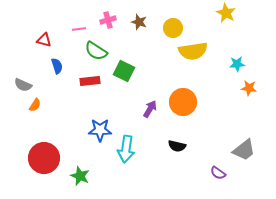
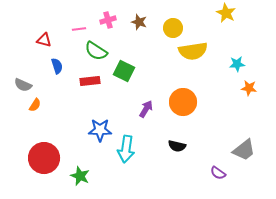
purple arrow: moved 4 px left
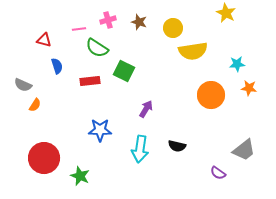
green semicircle: moved 1 px right, 3 px up
orange circle: moved 28 px right, 7 px up
cyan arrow: moved 14 px right
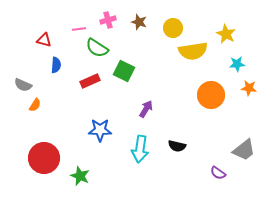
yellow star: moved 21 px down
blue semicircle: moved 1 px left, 1 px up; rotated 21 degrees clockwise
red rectangle: rotated 18 degrees counterclockwise
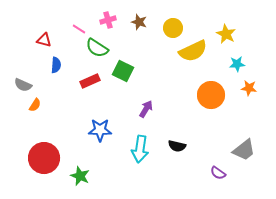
pink line: rotated 40 degrees clockwise
yellow semicircle: rotated 16 degrees counterclockwise
green square: moved 1 px left
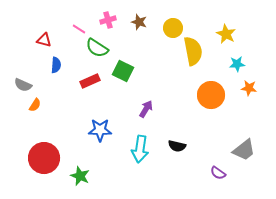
yellow semicircle: rotated 76 degrees counterclockwise
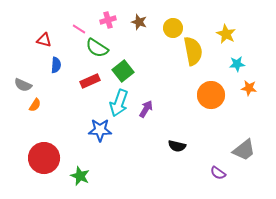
green square: rotated 25 degrees clockwise
cyan arrow: moved 21 px left, 46 px up; rotated 12 degrees clockwise
